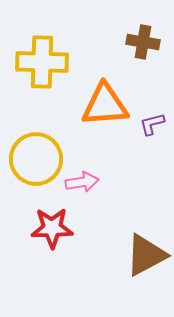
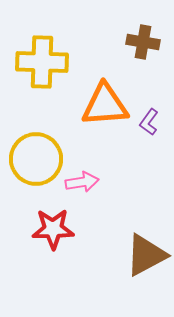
purple L-shape: moved 3 px left, 2 px up; rotated 40 degrees counterclockwise
red star: moved 1 px right, 1 px down
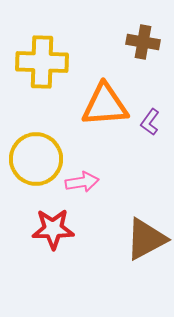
purple L-shape: moved 1 px right
brown triangle: moved 16 px up
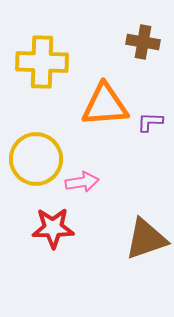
purple L-shape: rotated 56 degrees clockwise
red star: moved 1 px up
brown triangle: rotated 9 degrees clockwise
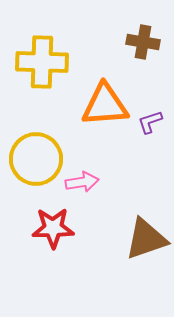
purple L-shape: rotated 20 degrees counterclockwise
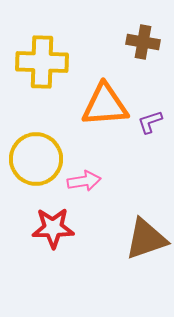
pink arrow: moved 2 px right, 1 px up
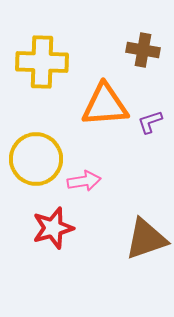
brown cross: moved 8 px down
red star: rotated 15 degrees counterclockwise
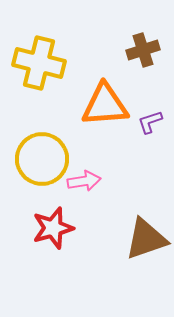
brown cross: rotated 28 degrees counterclockwise
yellow cross: moved 3 px left, 1 px down; rotated 12 degrees clockwise
yellow circle: moved 6 px right
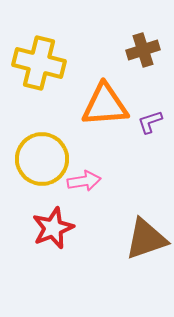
red star: rotated 6 degrees counterclockwise
